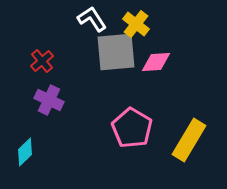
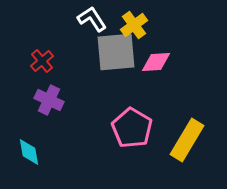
yellow cross: moved 2 px left, 1 px down; rotated 16 degrees clockwise
yellow rectangle: moved 2 px left
cyan diamond: moved 4 px right; rotated 56 degrees counterclockwise
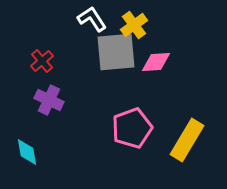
pink pentagon: rotated 21 degrees clockwise
cyan diamond: moved 2 px left
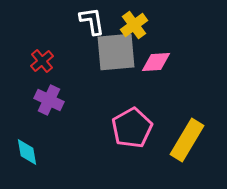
white L-shape: moved 2 px down; rotated 24 degrees clockwise
pink pentagon: rotated 9 degrees counterclockwise
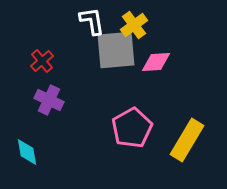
gray square: moved 2 px up
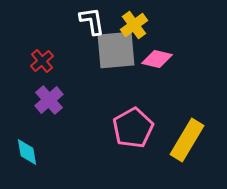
pink diamond: moved 1 px right, 3 px up; rotated 16 degrees clockwise
purple cross: rotated 24 degrees clockwise
pink pentagon: moved 1 px right
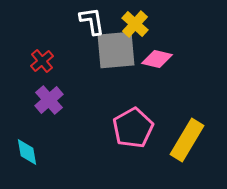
yellow cross: moved 1 px right, 1 px up; rotated 12 degrees counterclockwise
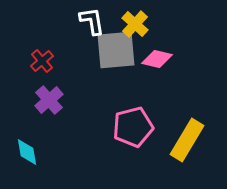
pink pentagon: moved 1 px up; rotated 15 degrees clockwise
